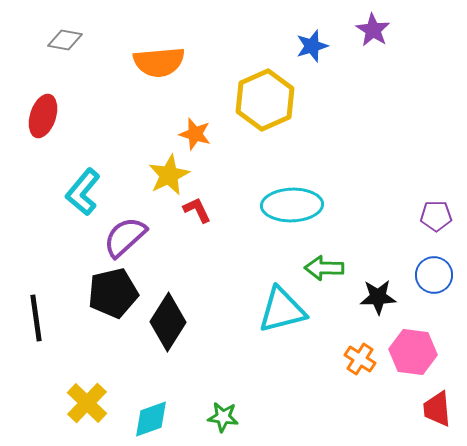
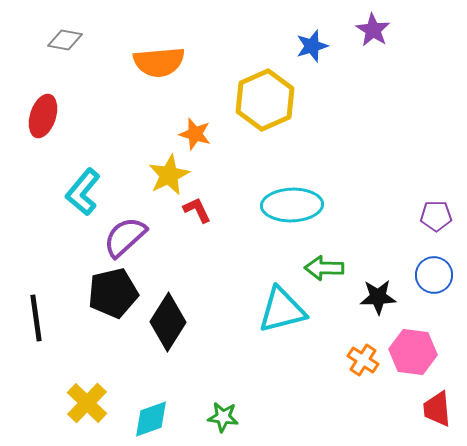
orange cross: moved 3 px right, 1 px down
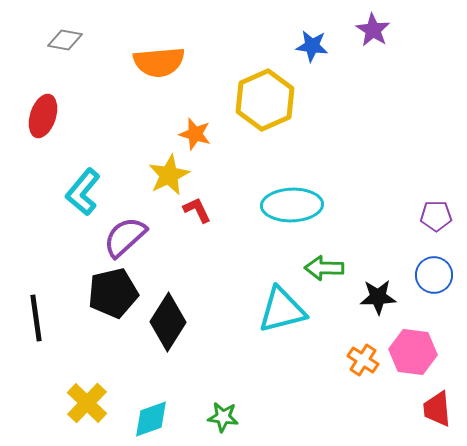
blue star: rotated 24 degrees clockwise
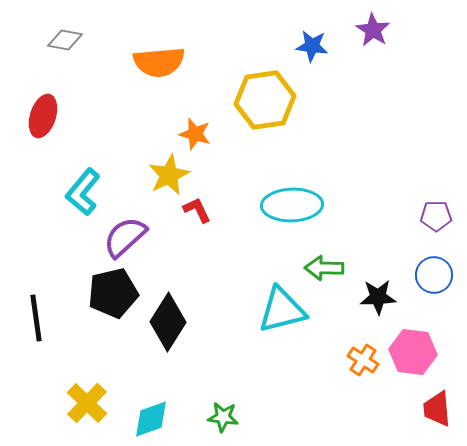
yellow hexagon: rotated 16 degrees clockwise
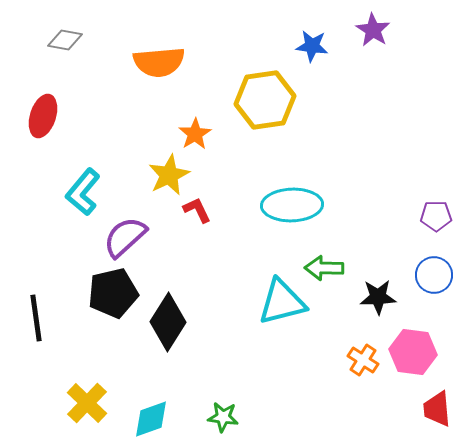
orange star: rotated 24 degrees clockwise
cyan triangle: moved 8 px up
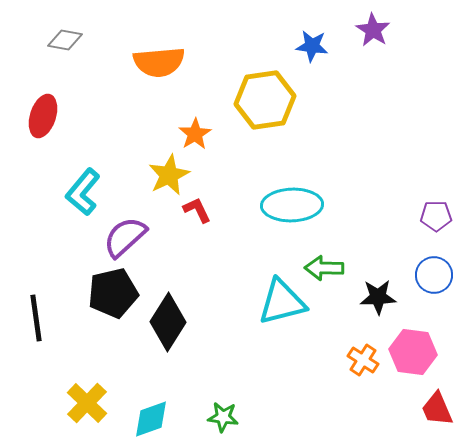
red trapezoid: rotated 18 degrees counterclockwise
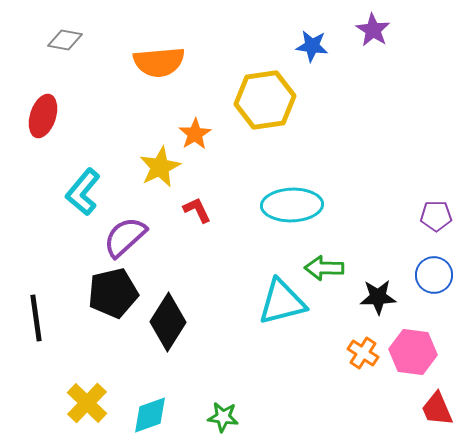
yellow star: moved 9 px left, 8 px up
orange cross: moved 7 px up
cyan diamond: moved 1 px left, 4 px up
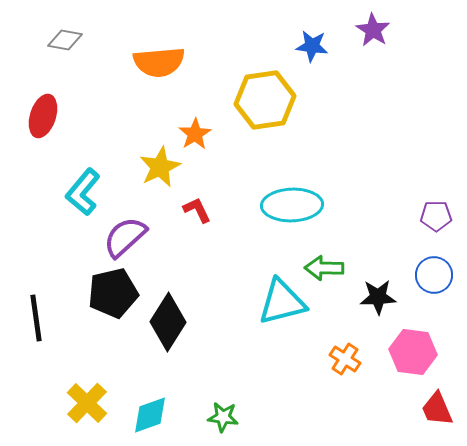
orange cross: moved 18 px left, 6 px down
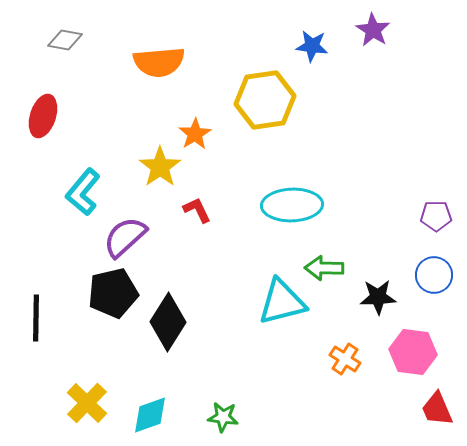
yellow star: rotated 9 degrees counterclockwise
black line: rotated 9 degrees clockwise
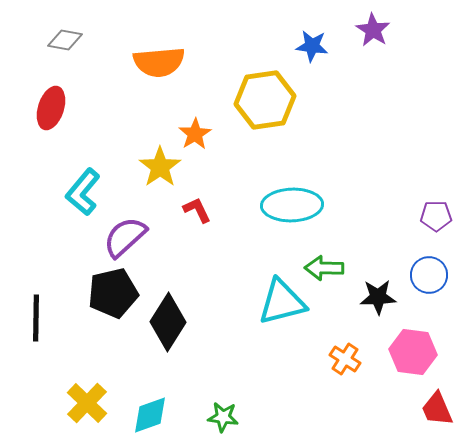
red ellipse: moved 8 px right, 8 px up
blue circle: moved 5 px left
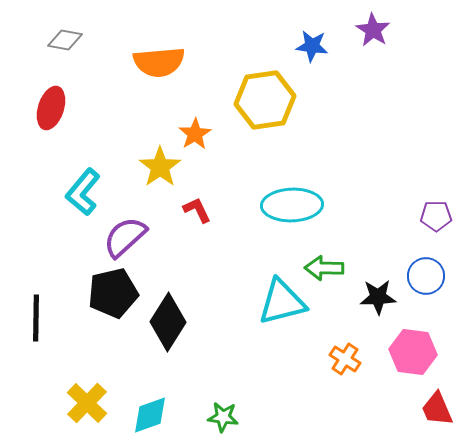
blue circle: moved 3 px left, 1 px down
